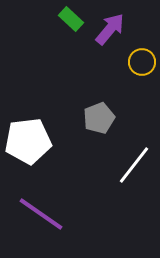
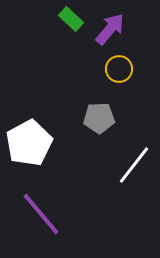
yellow circle: moved 23 px left, 7 px down
gray pentagon: rotated 20 degrees clockwise
white pentagon: moved 1 px right, 2 px down; rotated 21 degrees counterclockwise
purple line: rotated 15 degrees clockwise
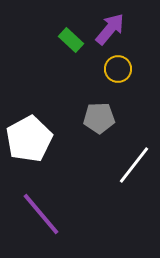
green rectangle: moved 21 px down
yellow circle: moved 1 px left
white pentagon: moved 4 px up
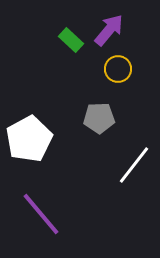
purple arrow: moved 1 px left, 1 px down
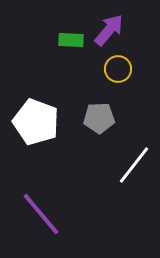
green rectangle: rotated 40 degrees counterclockwise
white pentagon: moved 7 px right, 17 px up; rotated 24 degrees counterclockwise
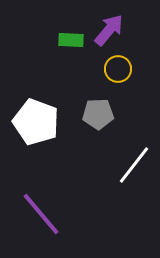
gray pentagon: moved 1 px left, 4 px up
